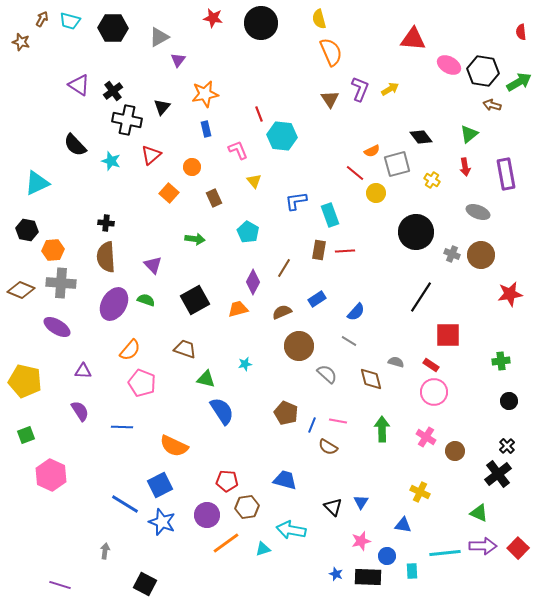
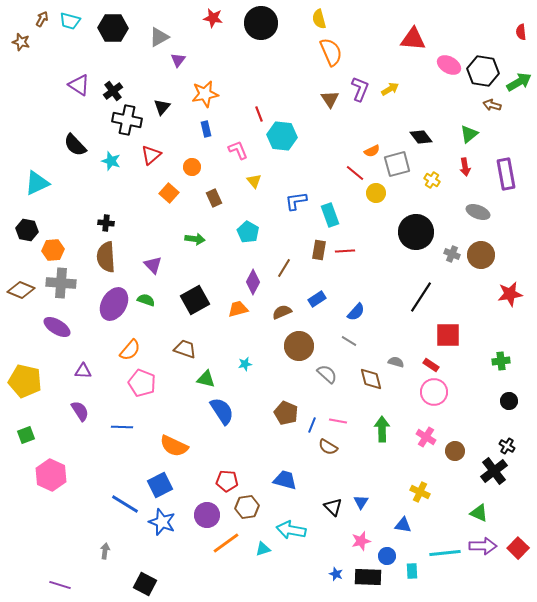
black cross at (507, 446): rotated 14 degrees counterclockwise
black cross at (498, 474): moved 4 px left, 3 px up
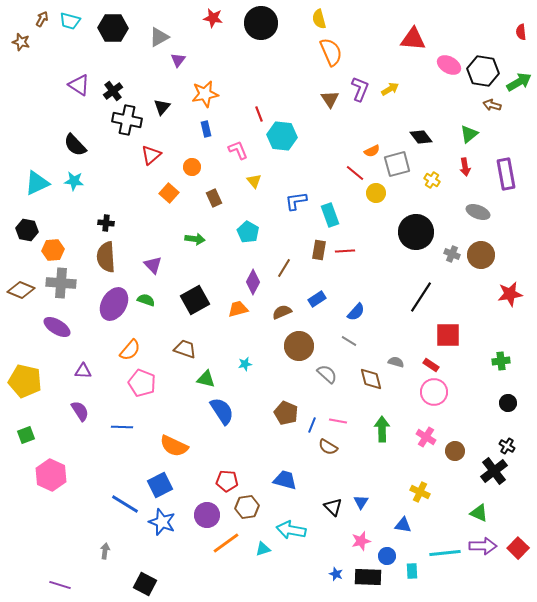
cyan star at (111, 161): moved 37 px left, 20 px down; rotated 12 degrees counterclockwise
black circle at (509, 401): moved 1 px left, 2 px down
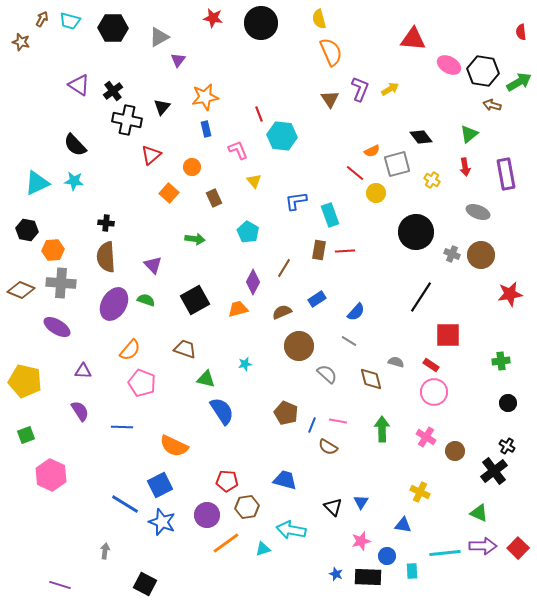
orange star at (205, 94): moved 3 px down
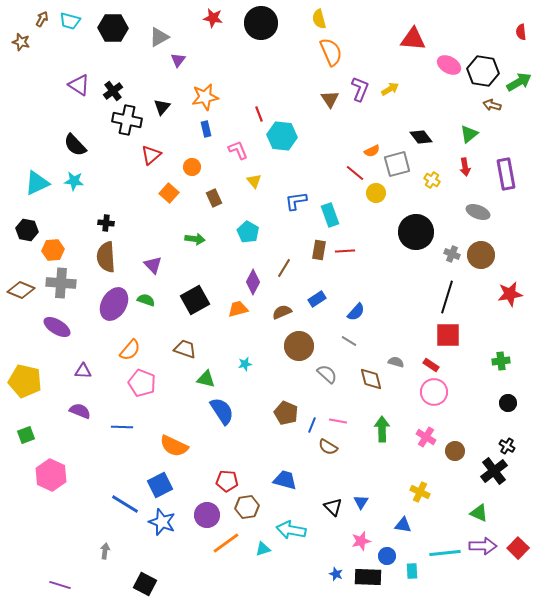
black line at (421, 297): moved 26 px right; rotated 16 degrees counterclockwise
purple semicircle at (80, 411): rotated 35 degrees counterclockwise
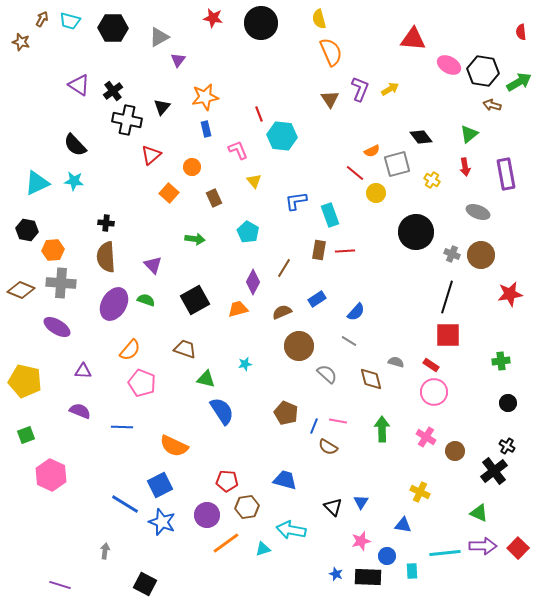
blue line at (312, 425): moved 2 px right, 1 px down
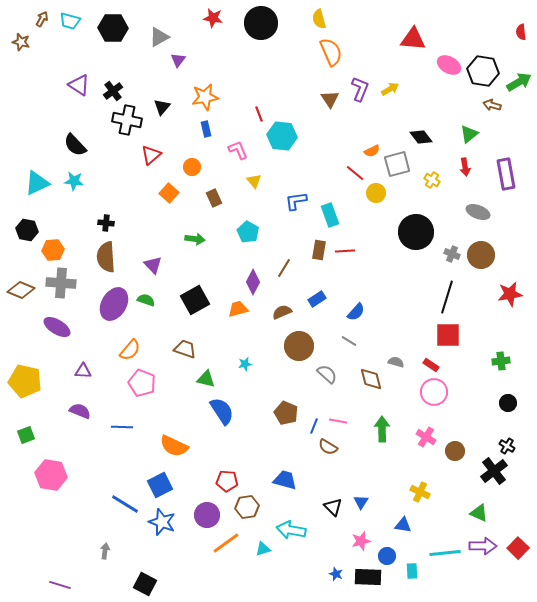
pink hexagon at (51, 475): rotated 16 degrees counterclockwise
